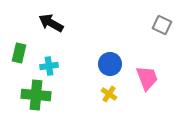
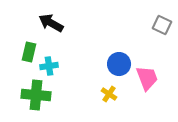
green rectangle: moved 10 px right, 1 px up
blue circle: moved 9 px right
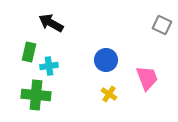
blue circle: moved 13 px left, 4 px up
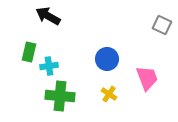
black arrow: moved 3 px left, 7 px up
blue circle: moved 1 px right, 1 px up
green cross: moved 24 px right, 1 px down
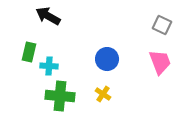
cyan cross: rotated 12 degrees clockwise
pink trapezoid: moved 13 px right, 16 px up
yellow cross: moved 6 px left
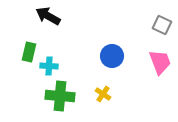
blue circle: moved 5 px right, 3 px up
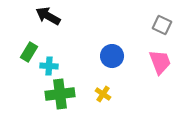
green rectangle: rotated 18 degrees clockwise
green cross: moved 2 px up; rotated 12 degrees counterclockwise
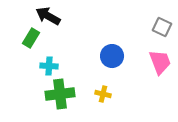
gray square: moved 2 px down
green rectangle: moved 2 px right, 14 px up
yellow cross: rotated 21 degrees counterclockwise
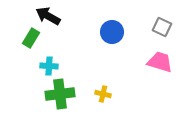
blue circle: moved 24 px up
pink trapezoid: rotated 52 degrees counterclockwise
